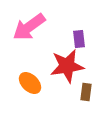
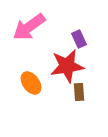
purple rectangle: rotated 18 degrees counterclockwise
orange ellipse: moved 1 px right; rotated 10 degrees clockwise
brown rectangle: moved 7 px left; rotated 12 degrees counterclockwise
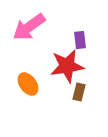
purple rectangle: moved 1 px right, 1 px down; rotated 18 degrees clockwise
orange ellipse: moved 3 px left, 1 px down
brown rectangle: rotated 18 degrees clockwise
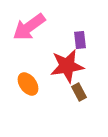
brown rectangle: rotated 42 degrees counterclockwise
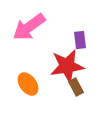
brown rectangle: moved 3 px left, 5 px up
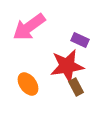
purple rectangle: rotated 60 degrees counterclockwise
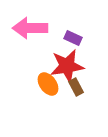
pink arrow: moved 1 px right, 1 px down; rotated 36 degrees clockwise
purple rectangle: moved 7 px left, 2 px up
orange ellipse: moved 20 px right
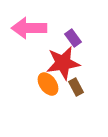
pink arrow: moved 1 px left
purple rectangle: rotated 30 degrees clockwise
red star: moved 4 px left, 3 px up
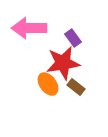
brown rectangle: rotated 24 degrees counterclockwise
